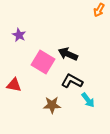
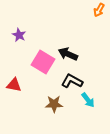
brown star: moved 2 px right, 1 px up
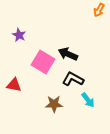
black L-shape: moved 1 px right, 2 px up
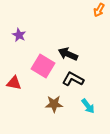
pink square: moved 4 px down
red triangle: moved 2 px up
cyan arrow: moved 6 px down
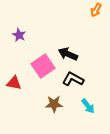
orange arrow: moved 3 px left
pink square: rotated 25 degrees clockwise
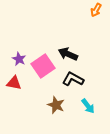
purple star: moved 24 px down
brown star: moved 2 px right, 1 px down; rotated 24 degrees clockwise
